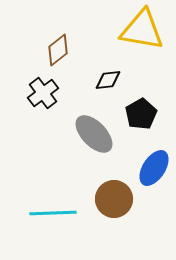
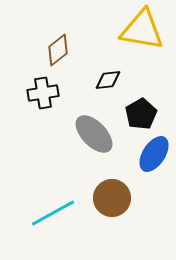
black cross: rotated 28 degrees clockwise
blue ellipse: moved 14 px up
brown circle: moved 2 px left, 1 px up
cyan line: rotated 27 degrees counterclockwise
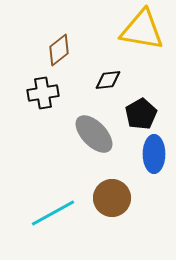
brown diamond: moved 1 px right
blue ellipse: rotated 33 degrees counterclockwise
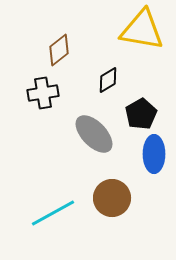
black diamond: rotated 24 degrees counterclockwise
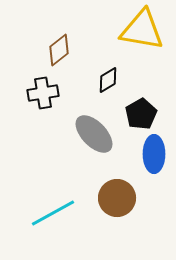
brown circle: moved 5 px right
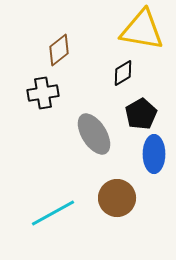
black diamond: moved 15 px right, 7 px up
gray ellipse: rotated 12 degrees clockwise
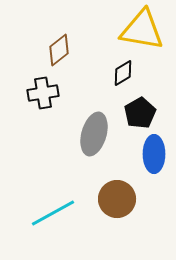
black pentagon: moved 1 px left, 1 px up
gray ellipse: rotated 48 degrees clockwise
brown circle: moved 1 px down
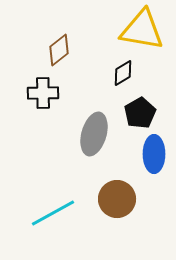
black cross: rotated 8 degrees clockwise
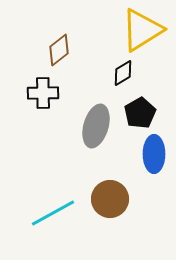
yellow triangle: rotated 42 degrees counterclockwise
gray ellipse: moved 2 px right, 8 px up
brown circle: moved 7 px left
